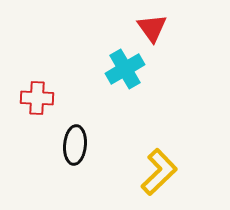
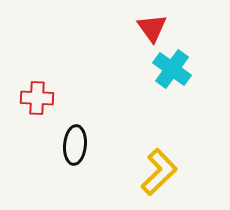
cyan cross: moved 47 px right; rotated 24 degrees counterclockwise
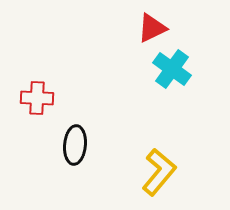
red triangle: rotated 40 degrees clockwise
yellow L-shape: rotated 6 degrees counterclockwise
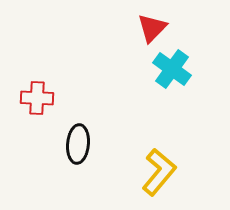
red triangle: rotated 20 degrees counterclockwise
black ellipse: moved 3 px right, 1 px up
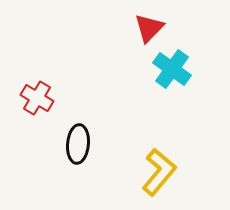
red triangle: moved 3 px left
red cross: rotated 28 degrees clockwise
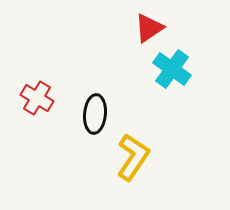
red triangle: rotated 12 degrees clockwise
black ellipse: moved 17 px right, 30 px up
yellow L-shape: moved 26 px left, 15 px up; rotated 6 degrees counterclockwise
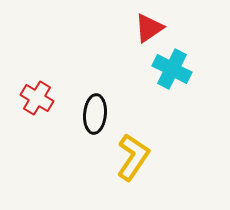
cyan cross: rotated 9 degrees counterclockwise
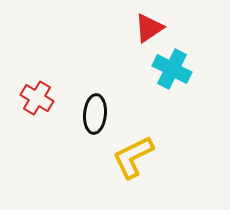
yellow L-shape: rotated 150 degrees counterclockwise
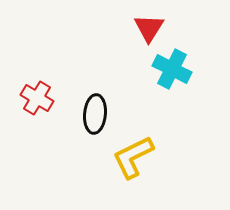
red triangle: rotated 24 degrees counterclockwise
